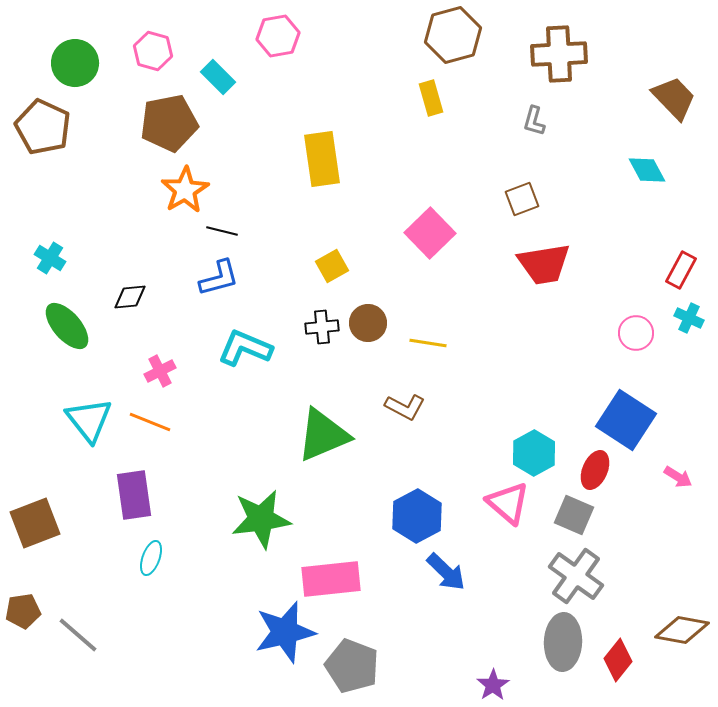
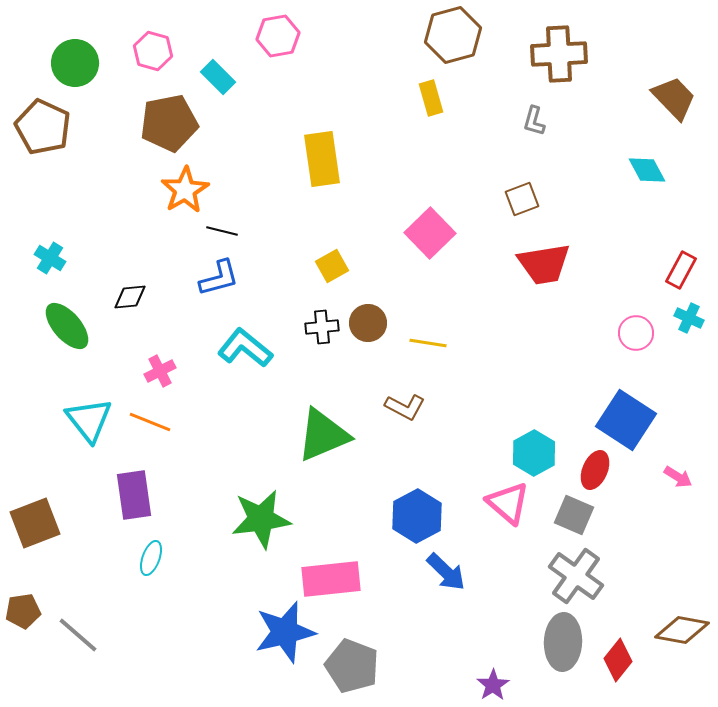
cyan L-shape at (245, 348): rotated 16 degrees clockwise
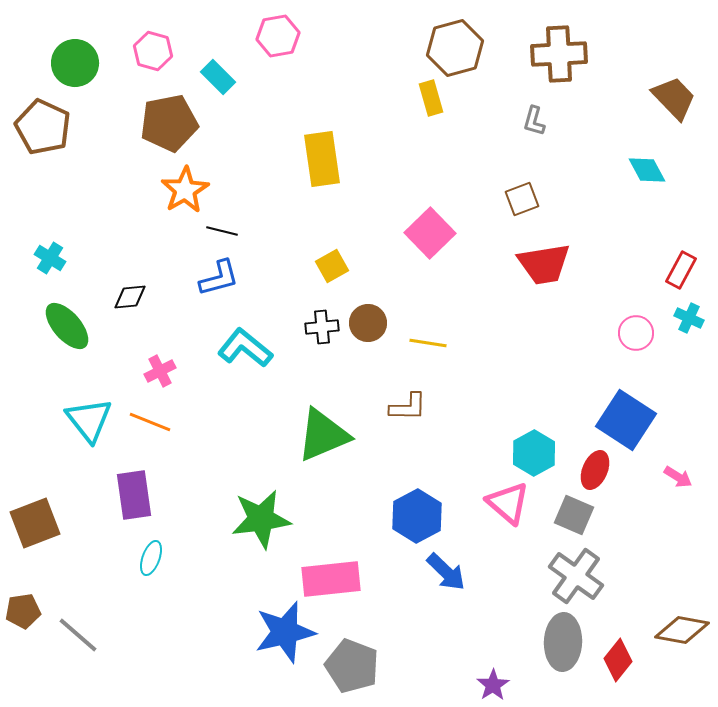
brown hexagon at (453, 35): moved 2 px right, 13 px down
brown L-shape at (405, 407): moved 3 px right; rotated 27 degrees counterclockwise
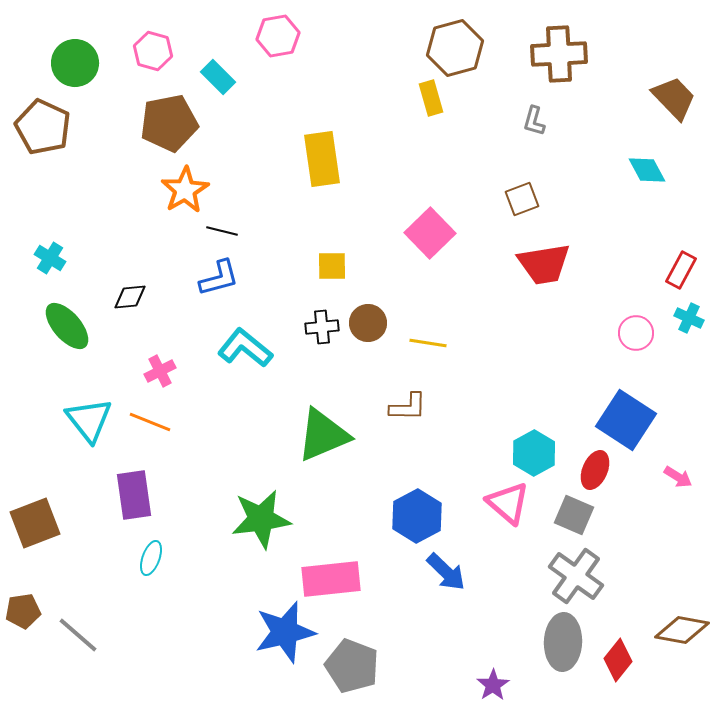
yellow square at (332, 266): rotated 28 degrees clockwise
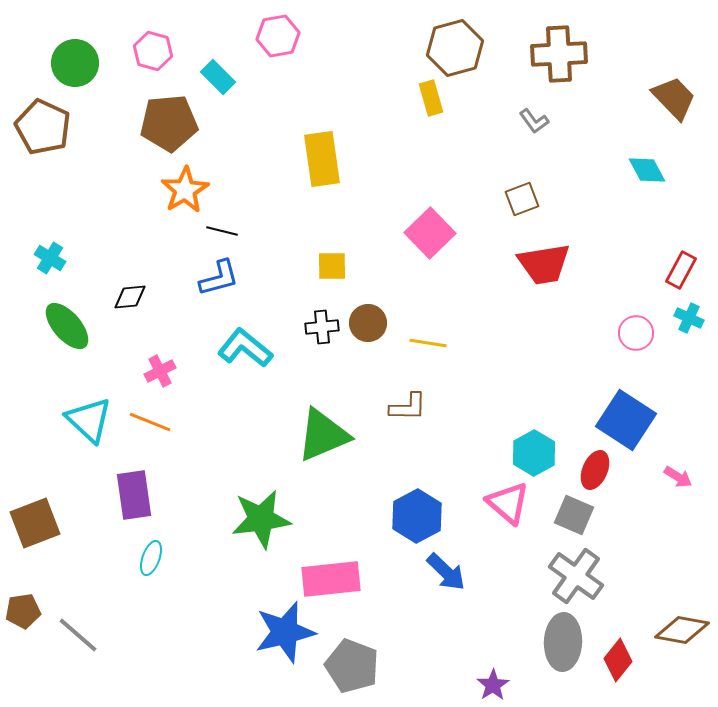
gray L-shape at (534, 121): rotated 52 degrees counterclockwise
brown pentagon at (169, 123): rotated 6 degrees clockwise
cyan triangle at (89, 420): rotated 9 degrees counterclockwise
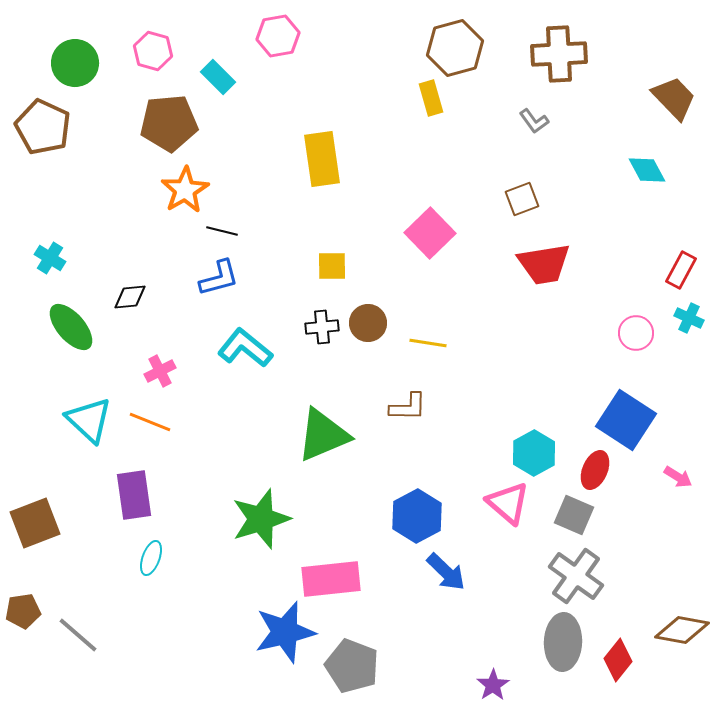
green ellipse at (67, 326): moved 4 px right, 1 px down
green star at (261, 519): rotated 10 degrees counterclockwise
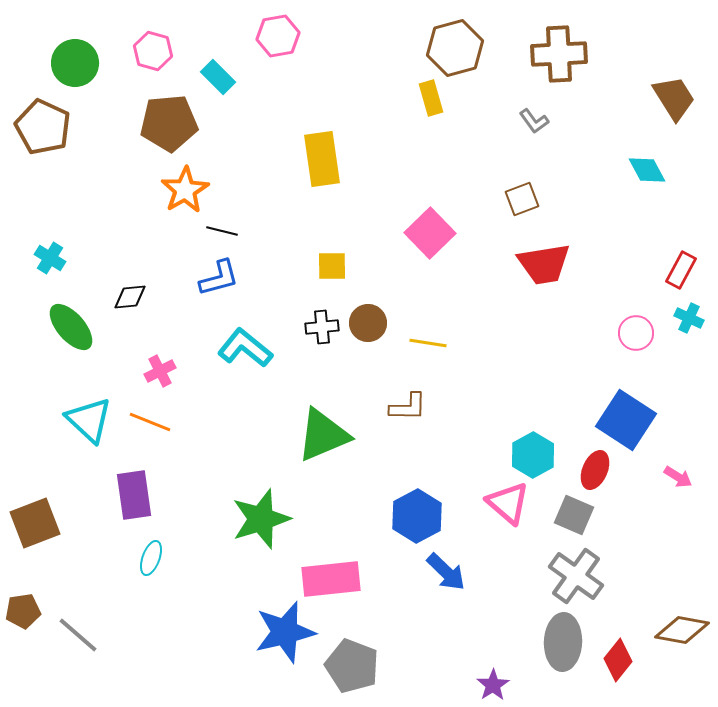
brown trapezoid at (674, 98): rotated 12 degrees clockwise
cyan hexagon at (534, 453): moved 1 px left, 2 px down
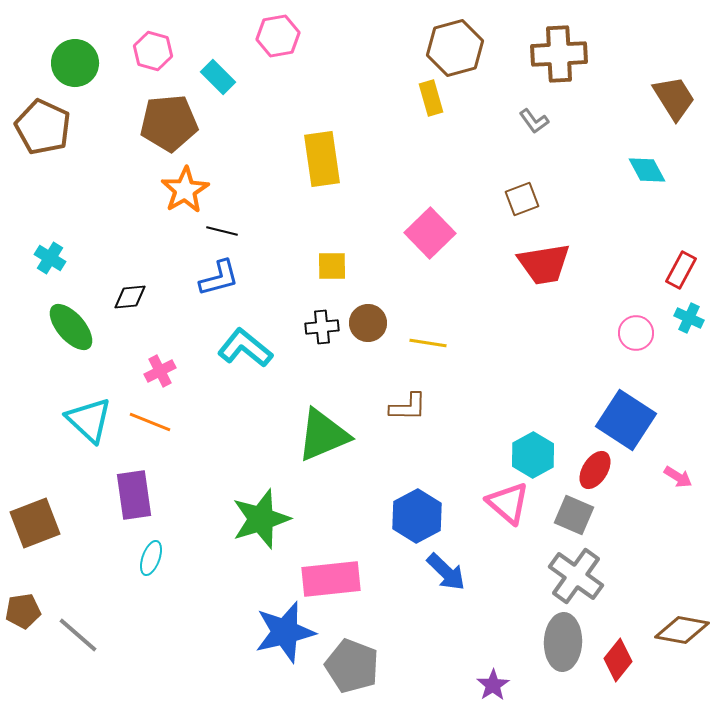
red ellipse at (595, 470): rotated 9 degrees clockwise
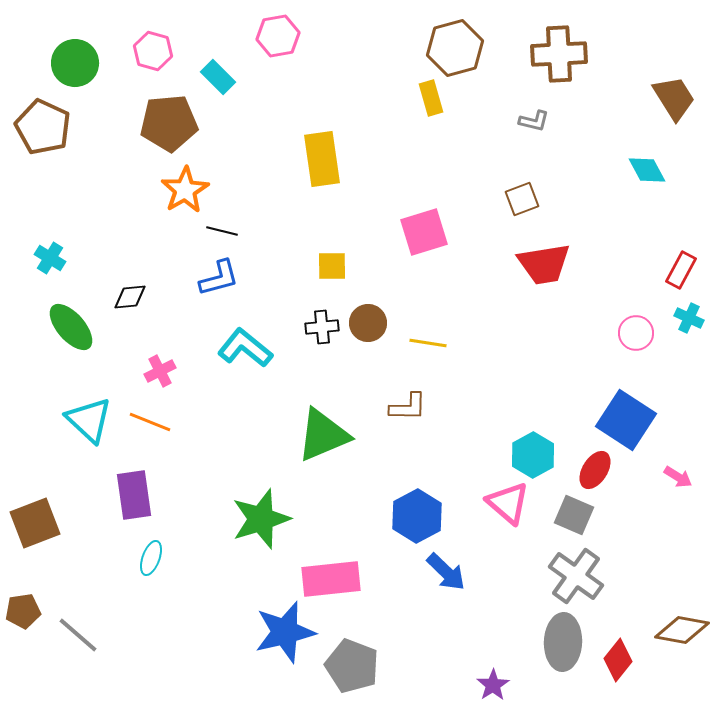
gray L-shape at (534, 121): rotated 40 degrees counterclockwise
pink square at (430, 233): moved 6 px left, 1 px up; rotated 27 degrees clockwise
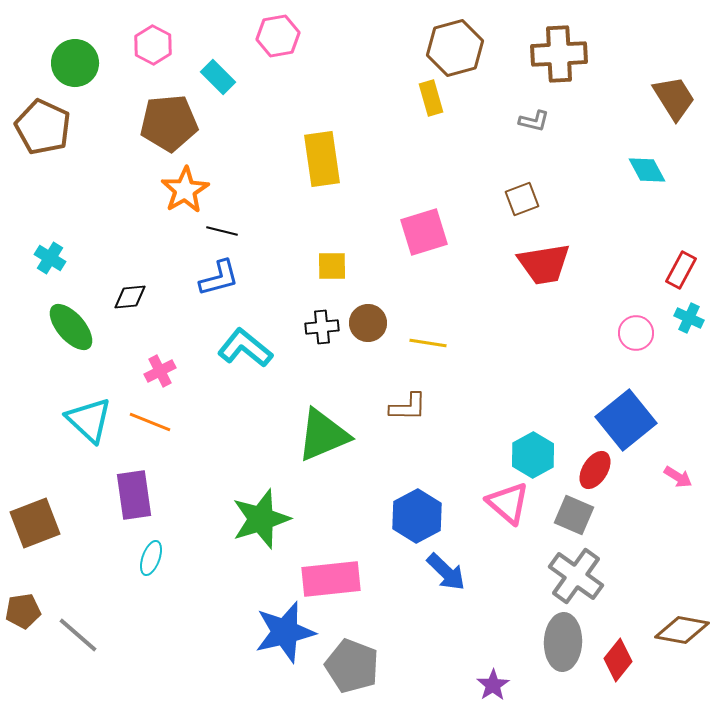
pink hexagon at (153, 51): moved 6 px up; rotated 12 degrees clockwise
blue square at (626, 420): rotated 18 degrees clockwise
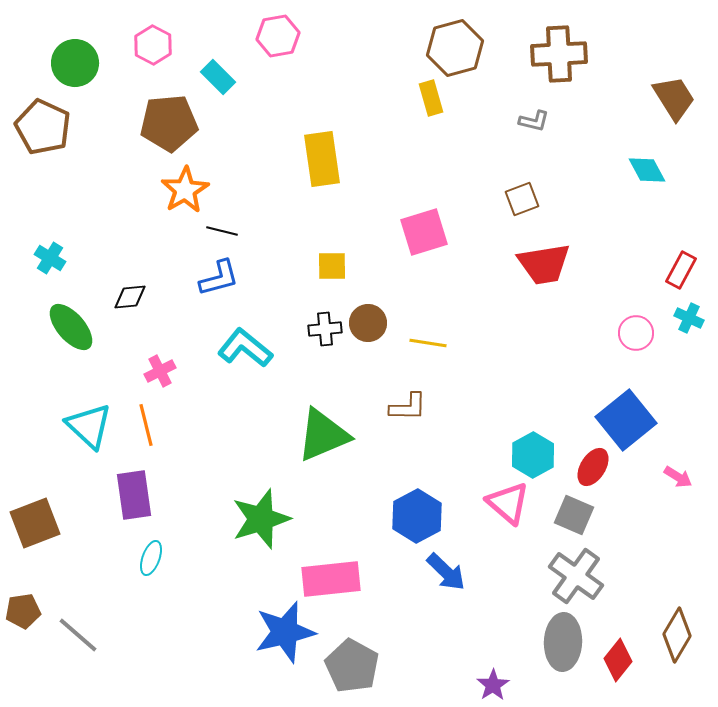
black cross at (322, 327): moved 3 px right, 2 px down
cyan triangle at (89, 420): moved 6 px down
orange line at (150, 422): moved 4 px left, 3 px down; rotated 54 degrees clockwise
red ellipse at (595, 470): moved 2 px left, 3 px up
brown diamond at (682, 630): moved 5 px left, 5 px down; rotated 70 degrees counterclockwise
gray pentagon at (352, 666): rotated 8 degrees clockwise
